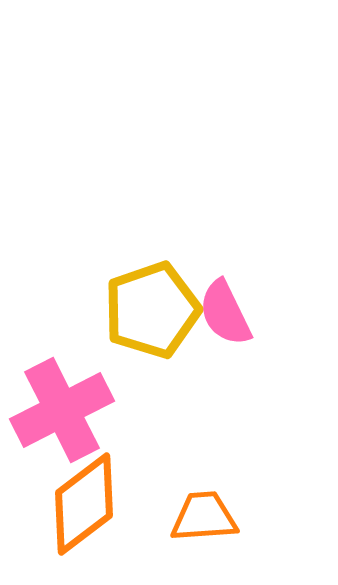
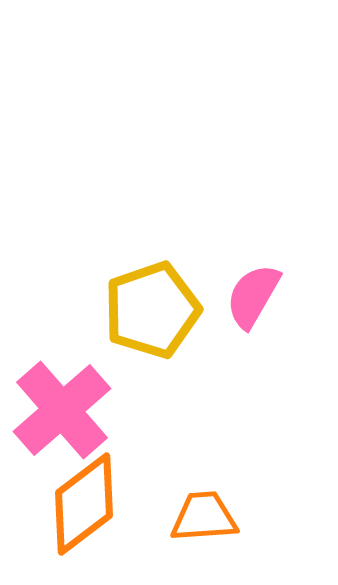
pink semicircle: moved 28 px right, 17 px up; rotated 56 degrees clockwise
pink cross: rotated 14 degrees counterclockwise
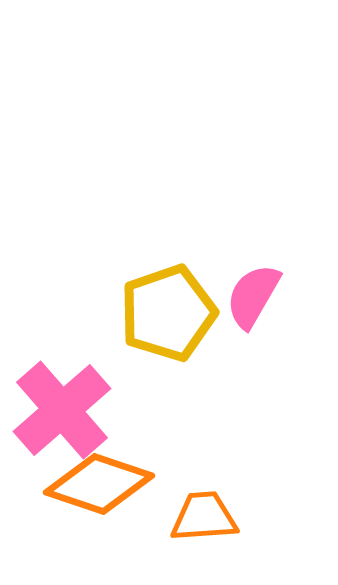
yellow pentagon: moved 16 px right, 3 px down
orange diamond: moved 15 px right, 20 px up; rotated 56 degrees clockwise
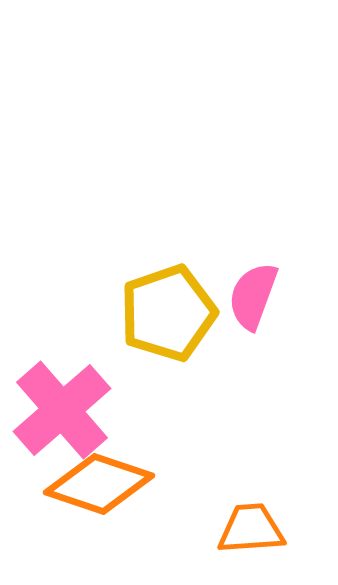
pink semicircle: rotated 10 degrees counterclockwise
orange trapezoid: moved 47 px right, 12 px down
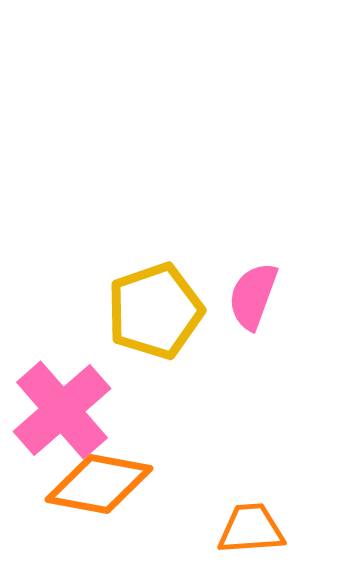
yellow pentagon: moved 13 px left, 2 px up
orange diamond: rotated 8 degrees counterclockwise
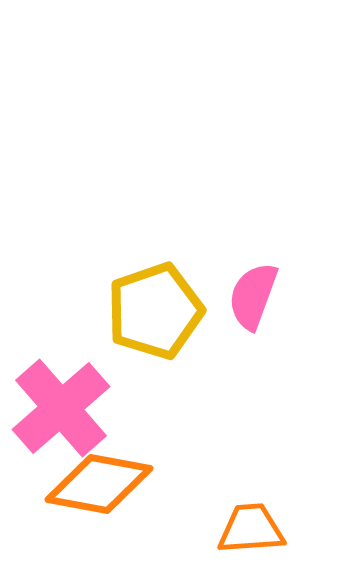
pink cross: moved 1 px left, 2 px up
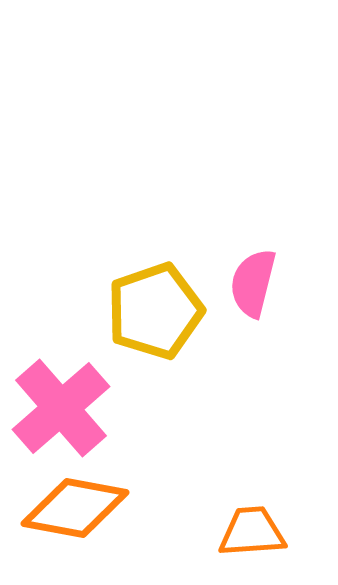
pink semicircle: moved 13 px up; rotated 6 degrees counterclockwise
orange diamond: moved 24 px left, 24 px down
orange trapezoid: moved 1 px right, 3 px down
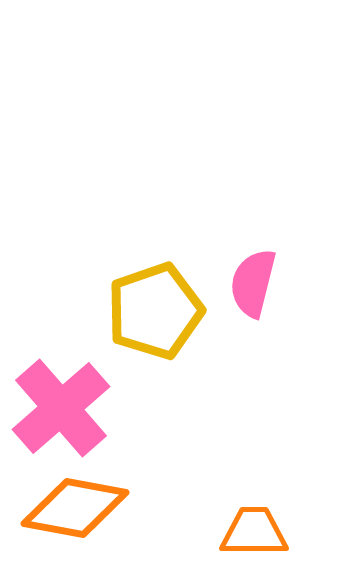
orange trapezoid: moved 2 px right; rotated 4 degrees clockwise
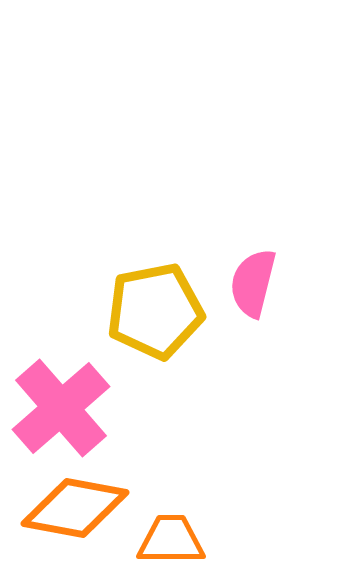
yellow pentagon: rotated 8 degrees clockwise
orange trapezoid: moved 83 px left, 8 px down
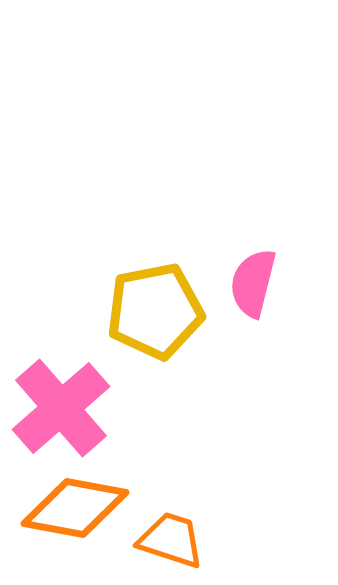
orange trapezoid: rotated 18 degrees clockwise
